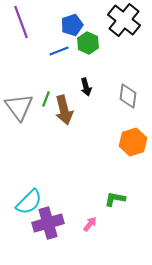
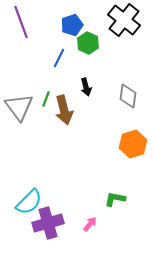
blue line: moved 7 px down; rotated 42 degrees counterclockwise
orange hexagon: moved 2 px down
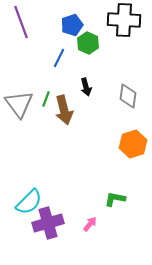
black cross: rotated 36 degrees counterclockwise
gray triangle: moved 3 px up
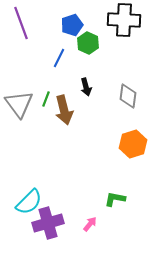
purple line: moved 1 px down
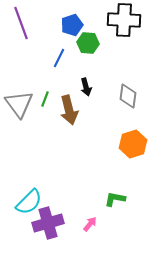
green hexagon: rotated 20 degrees counterclockwise
green line: moved 1 px left
brown arrow: moved 5 px right
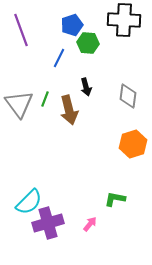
purple line: moved 7 px down
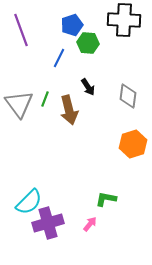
black arrow: moved 2 px right; rotated 18 degrees counterclockwise
green L-shape: moved 9 px left
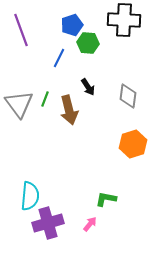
cyan semicircle: moved 1 px right, 6 px up; rotated 40 degrees counterclockwise
